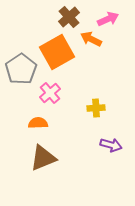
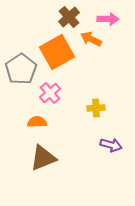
pink arrow: rotated 25 degrees clockwise
orange semicircle: moved 1 px left, 1 px up
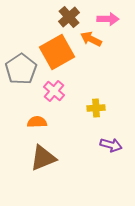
pink cross: moved 4 px right, 2 px up; rotated 10 degrees counterclockwise
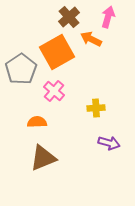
pink arrow: moved 2 px up; rotated 75 degrees counterclockwise
purple arrow: moved 2 px left, 2 px up
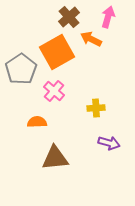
brown triangle: moved 12 px right; rotated 16 degrees clockwise
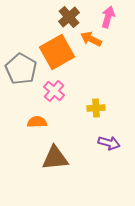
gray pentagon: rotated 8 degrees counterclockwise
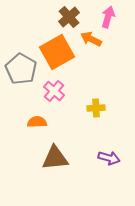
purple arrow: moved 15 px down
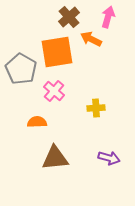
orange square: rotated 20 degrees clockwise
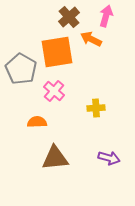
pink arrow: moved 2 px left, 1 px up
